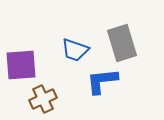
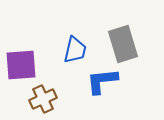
gray rectangle: moved 1 px right, 1 px down
blue trapezoid: rotated 96 degrees counterclockwise
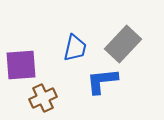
gray rectangle: rotated 60 degrees clockwise
blue trapezoid: moved 2 px up
brown cross: moved 1 px up
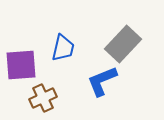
blue trapezoid: moved 12 px left
blue L-shape: rotated 16 degrees counterclockwise
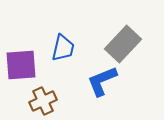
brown cross: moved 3 px down
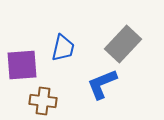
purple square: moved 1 px right
blue L-shape: moved 3 px down
brown cross: rotated 32 degrees clockwise
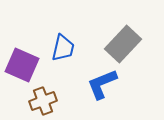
purple square: rotated 28 degrees clockwise
brown cross: rotated 28 degrees counterclockwise
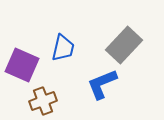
gray rectangle: moved 1 px right, 1 px down
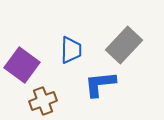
blue trapezoid: moved 8 px right, 2 px down; rotated 12 degrees counterclockwise
purple square: rotated 12 degrees clockwise
blue L-shape: moved 2 px left; rotated 16 degrees clockwise
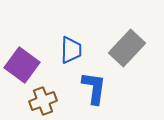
gray rectangle: moved 3 px right, 3 px down
blue L-shape: moved 6 px left, 4 px down; rotated 104 degrees clockwise
